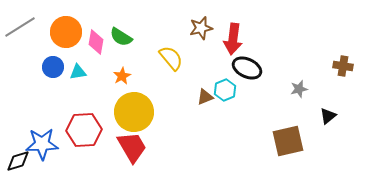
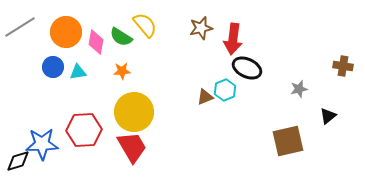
yellow semicircle: moved 26 px left, 33 px up
orange star: moved 5 px up; rotated 24 degrees clockwise
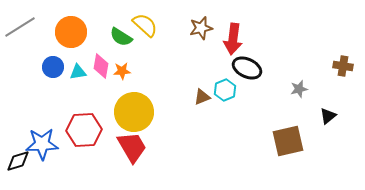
yellow semicircle: rotated 8 degrees counterclockwise
orange circle: moved 5 px right
pink diamond: moved 5 px right, 24 px down
brown triangle: moved 3 px left
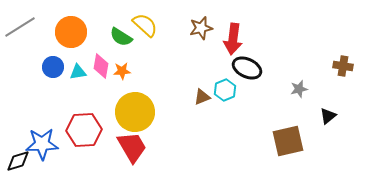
yellow circle: moved 1 px right
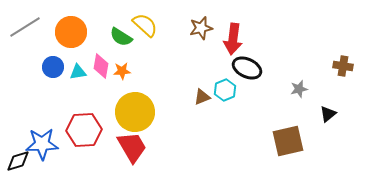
gray line: moved 5 px right
black triangle: moved 2 px up
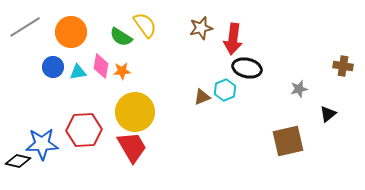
yellow semicircle: rotated 12 degrees clockwise
black ellipse: rotated 12 degrees counterclockwise
black diamond: rotated 30 degrees clockwise
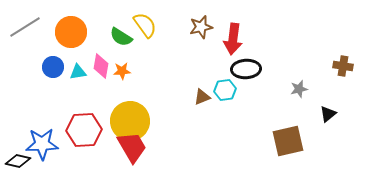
brown star: moved 1 px up
black ellipse: moved 1 px left, 1 px down; rotated 16 degrees counterclockwise
cyan hexagon: rotated 15 degrees clockwise
yellow circle: moved 5 px left, 9 px down
